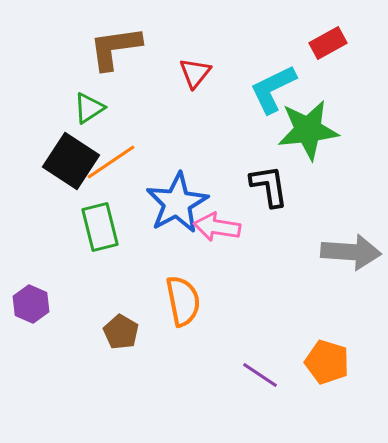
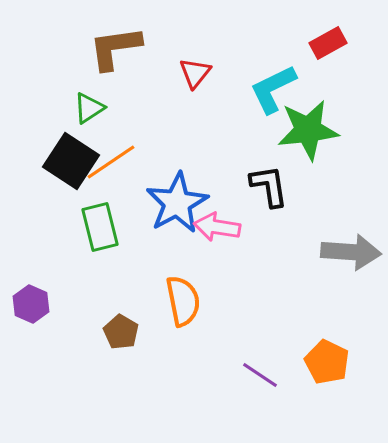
orange pentagon: rotated 9 degrees clockwise
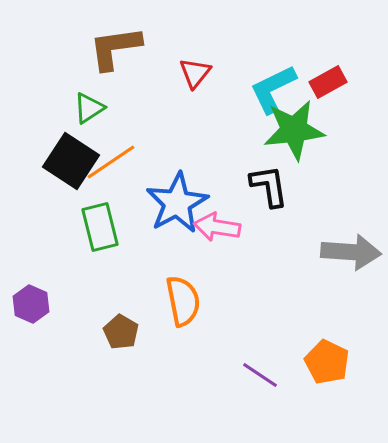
red rectangle: moved 39 px down
green star: moved 14 px left
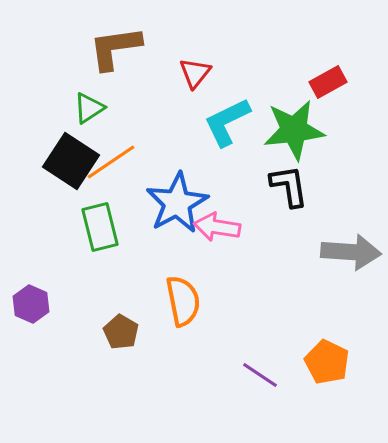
cyan L-shape: moved 46 px left, 33 px down
black L-shape: moved 20 px right
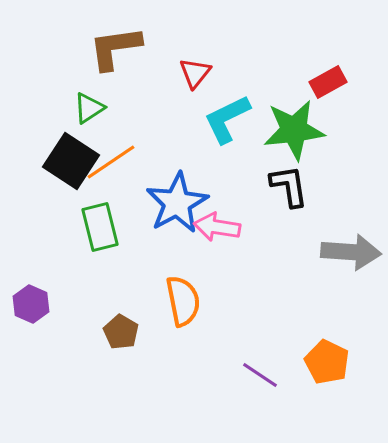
cyan L-shape: moved 3 px up
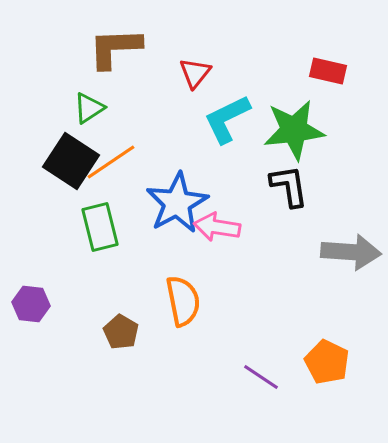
brown L-shape: rotated 6 degrees clockwise
red rectangle: moved 11 px up; rotated 42 degrees clockwise
purple hexagon: rotated 18 degrees counterclockwise
purple line: moved 1 px right, 2 px down
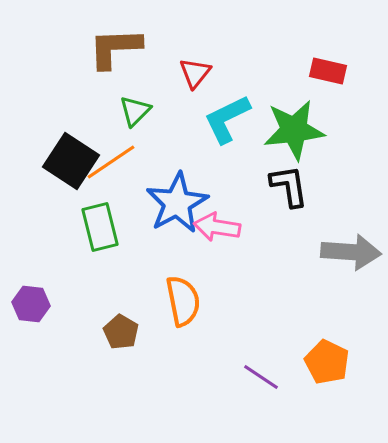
green triangle: moved 46 px right, 3 px down; rotated 12 degrees counterclockwise
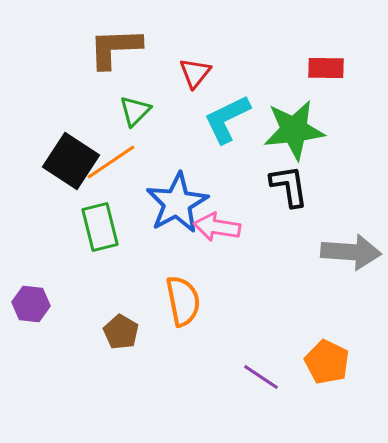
red rectangle: moved 2 px left, 3 px up; rotated 12 degrees counterclockwise
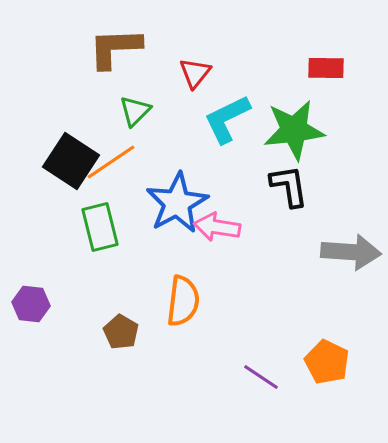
orange semicircle: rotated 18 degrees clockwise
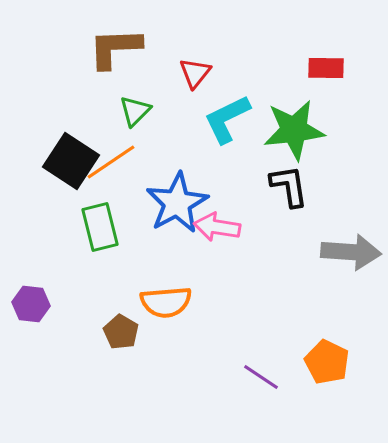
orange semicircle: moved 17 px left, 1 px down; rotated 78 degrees clockwise
